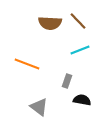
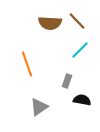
brown line: moved 1 px left
cyan line: rotated 24 degrees counterclockwise
orange line: rotated 50 degrees clockwise
gray triangle: rotated 48 degrees clockwise
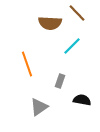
brown line: moved 8 px up
cyan line: moved 8 px left, 4 px up
gray rectangle: moved 7 px left
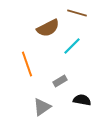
brown line: rotated 30 degrees counterclockwise
brown semicircle: moved 2 px left, 5 px down; rotated 30 degrees counterclockwise
gray rectangle: rotated 40 degrees clockwise
gray triangle: moved 3 px right
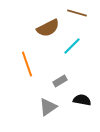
gray triangle: moved 6 px right
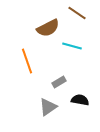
brown line: rotated 18 degrees clockwise
cyan line: rotated 60 degrees clockwise
orange line: moved 3 px up
gray rectangle: moved 1 px left, 1 px down
black semicircle: moved 2 px left
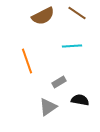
brown semicircle: moved 5 px left, 12 px up
cyan line: rotated 18 degrees counterclockwise
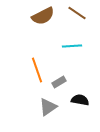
orange line: moved 10 px right, 9 px down
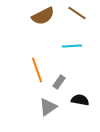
gray rectangle: rotated 24 degrees counterclockwise
